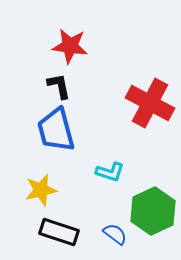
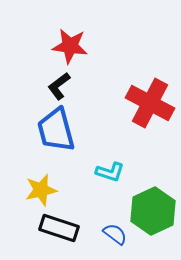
black L-shape: rotated 116 degrees counterclockwise
black rectangle: moved 4 px up
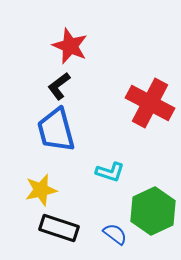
red star: rotated 15 degrees clockwise
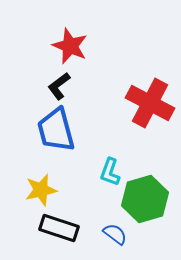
cyan L-shape: rotated 92 degrees clockwise
green hexagon: moved 8 px left, 12 px up; rotated 9 degrees clockwise
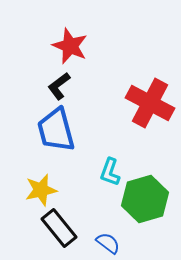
black rectangle: rotated 33 degrees clockwise
blue semicircle: moved 7 px left, 9 px down
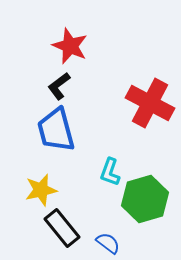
black rectangle: moved 3 px right
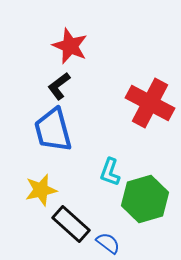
blue trapezoid: moved 3 px left
black rectangle: moved 9 px right, 4 px up; rotated 9 degrees counterclockwise
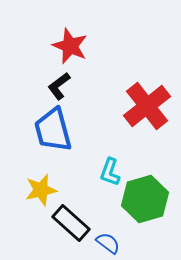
red cross: moved 3 px left, 3 px down; rotated 24 degrees clockwise
black rectangle: moved 1 px up
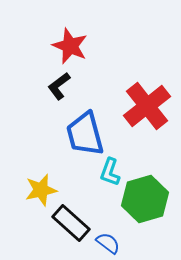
blue trapezoid: moved 32 px right, 4 px down
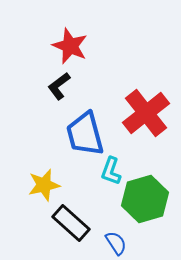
red cross: moved 1 px left, 7 px down
cyan L-shape: moved 1 px right, 1 px up
yellow star: moved 3 px right, 5 px up
blue semicircle: moved 8 px right; rotated 20 degrees clockwise
